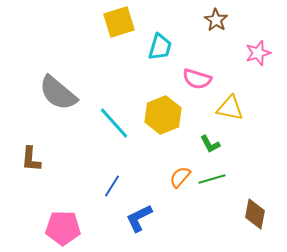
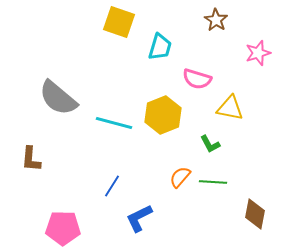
yellow square: rotated 36 degrees clockwise
gray semicircle: moved 5 px down
cyan line: rotated 33 degrees counterclockwise
green line: moved 1 px right, 3 px down; rotated 20 degrees clockwise
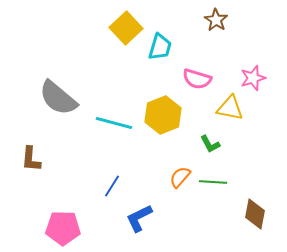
yellow square: moved 7 px right, 6 px down; rotated 28 degrees clockwise
pink star: moved 5 px left, 25 px down
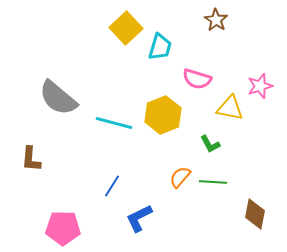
pink star: moved 7 px right, 8 px down
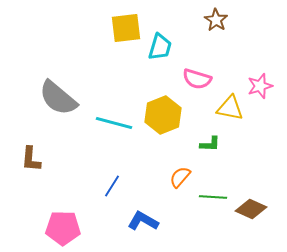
yellow square: rotated 36 degrees clockwise
green L-shape: rotated 60 degrees counterclockwise
green line: moved 15 px down
brown diamond: moved 4 px left, 5 px up; rotated 76 degrees counterclockwise
blue L-shape: moved 4 px right, 3 px down; rotated 56 degrees clockwise
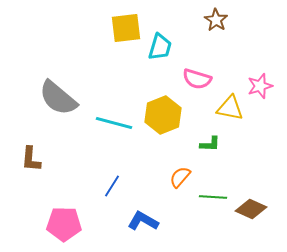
pink pentagon: moved 1 px right, 4 px up
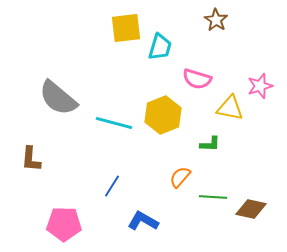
brown diamond: rotated 12 degrees counterclockwise
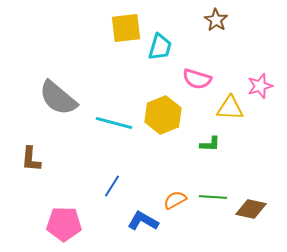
yellow triangle: rotated 8 degrees counterclockwise
orange semicircle: moved 5 px left, 23 px down; rotated 20 degrees clockwise
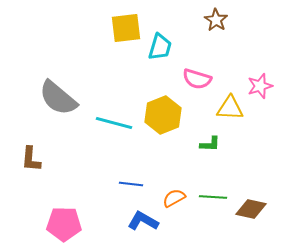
blue line: moved 19 px right, 2 px up; rotated 65 degrees clockwise
orange semicircle: moved 1 px left, 2 px up
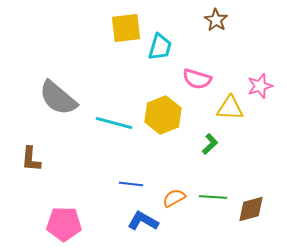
green L-shape: rotated 45 degrees counterclockwise
brown diamond: rotated 28 degrees counterclockwise
